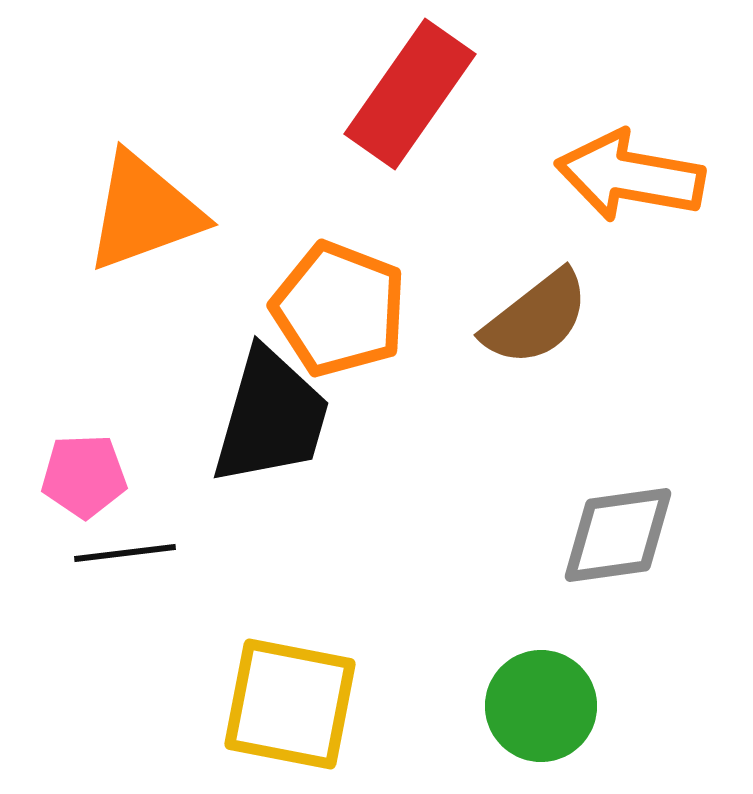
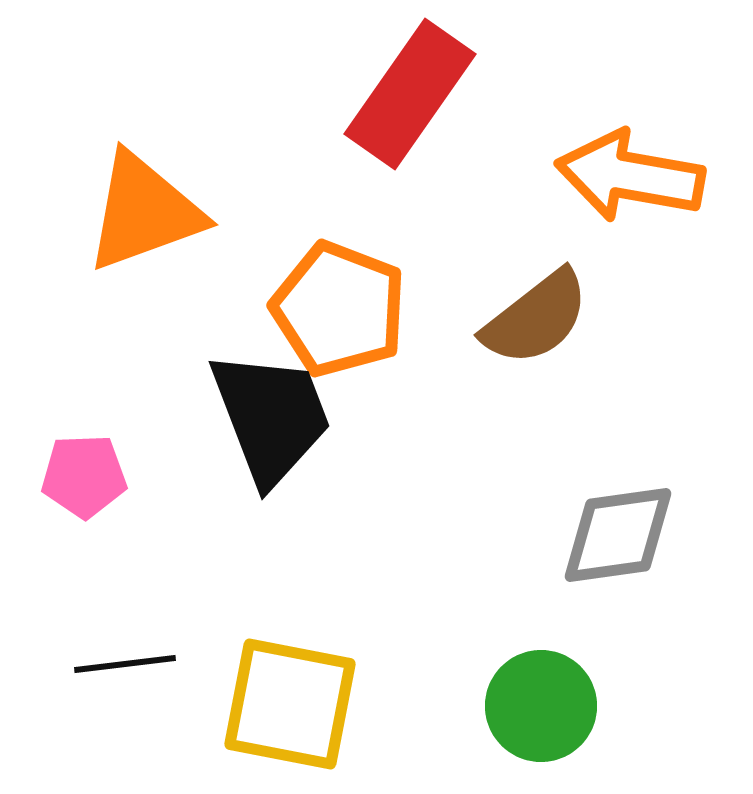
black trapezoid: rotated 37 degrees counterclockwise
black line: moved 111 px down
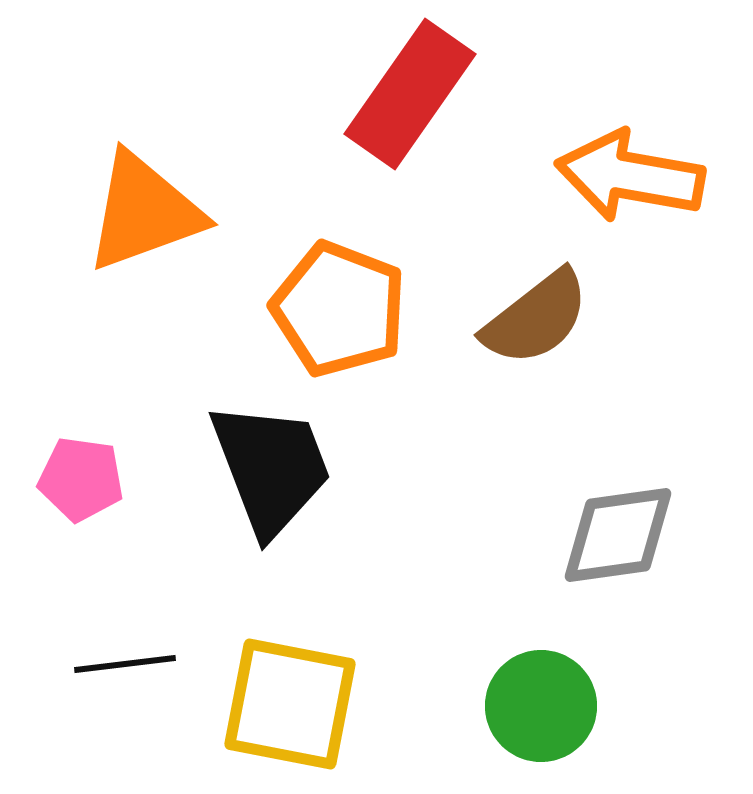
black trapezoid: moved 51 px down
pink pentagon: moved 3 px left, 3 px down; rotated 10 degrees clockwise
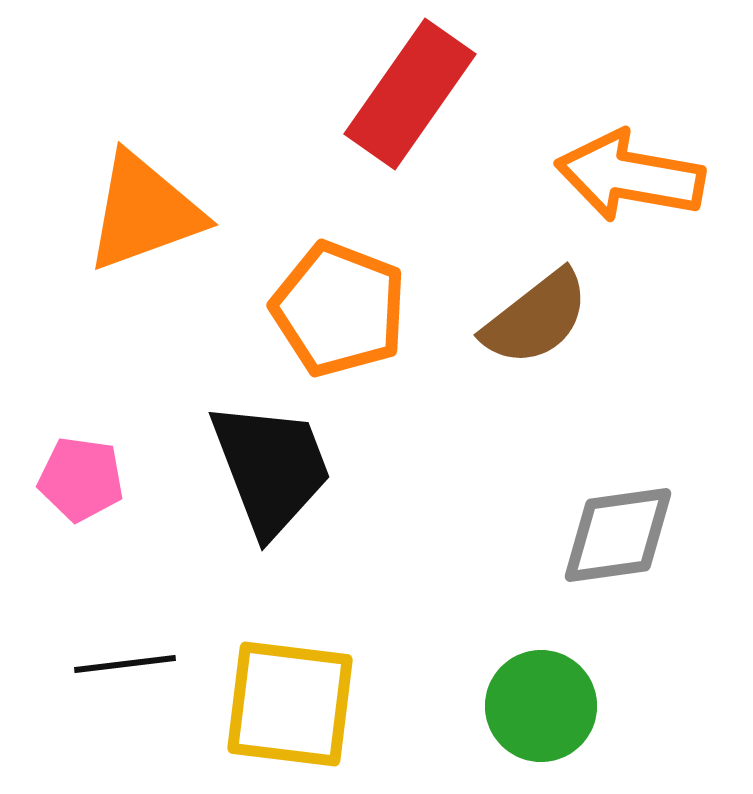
yellow square: rotated 4 degrees counterclockwise
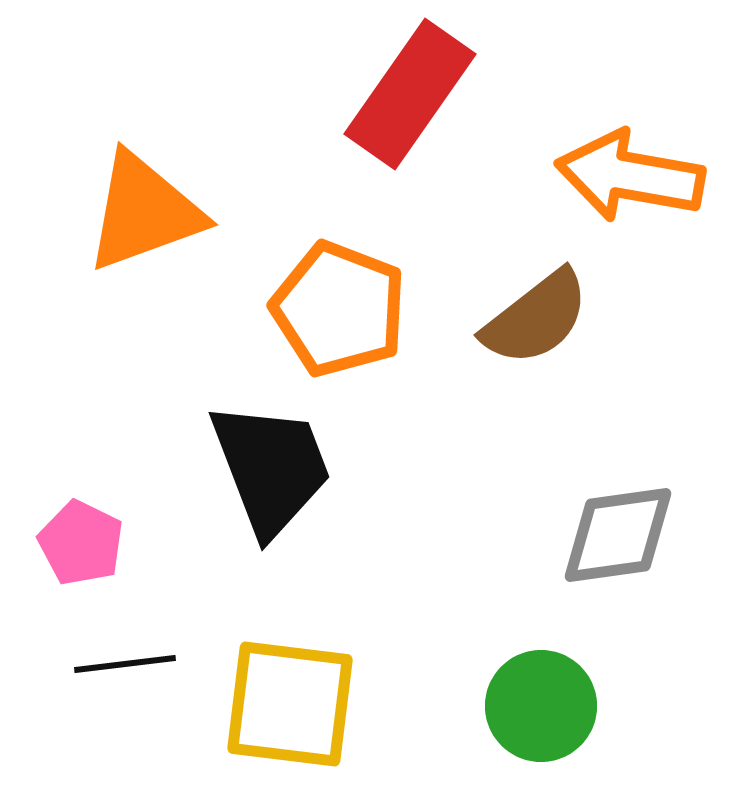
pink pentagon: moved 64 px down; rotated 18 degrees clockwise
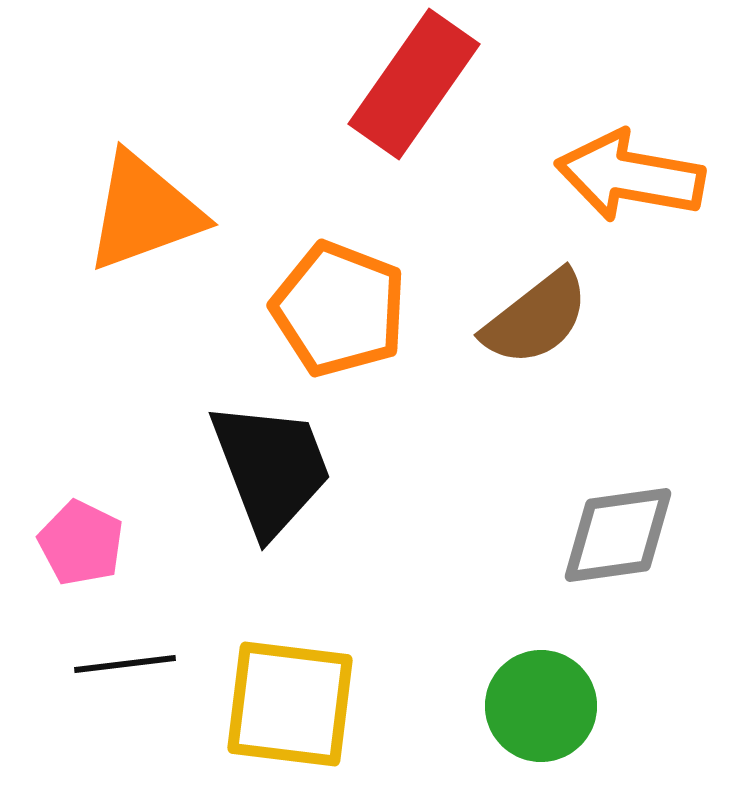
red rectangle: moved 4 px right, 10 px up
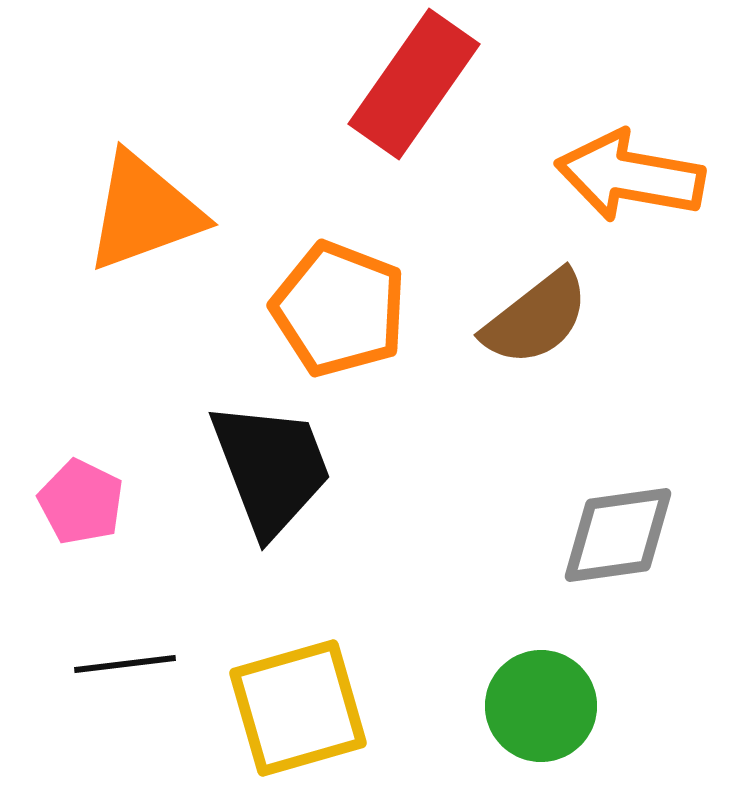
pink pentagon: moved 41 px up
yellow square: moved 8 px right, 4 px down; rotated 23 degrees counterclockwise
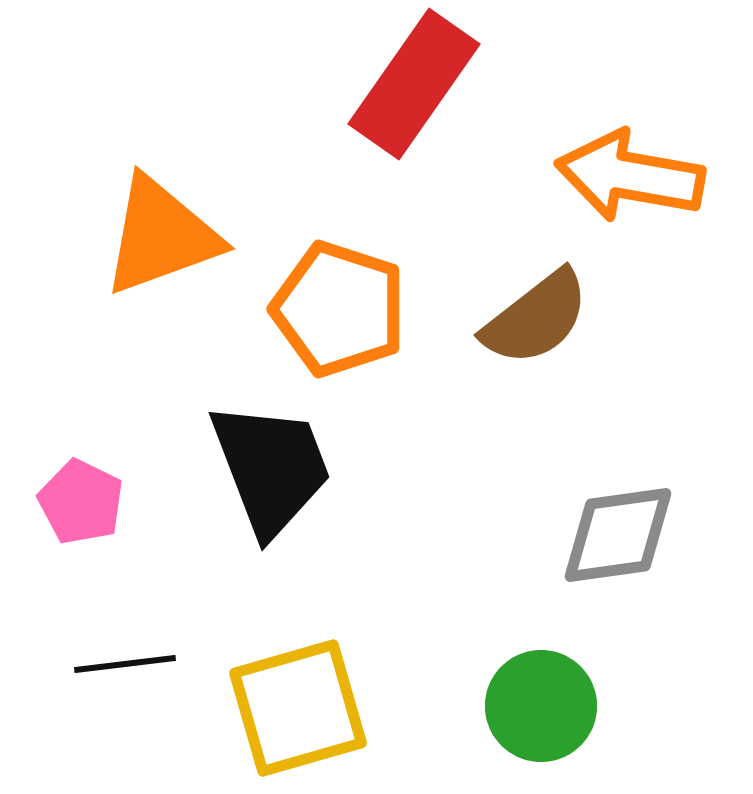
orange triangle: moved 17 px right, 24 px down
orange pentagon: rotated 3 degrees counterclockwise
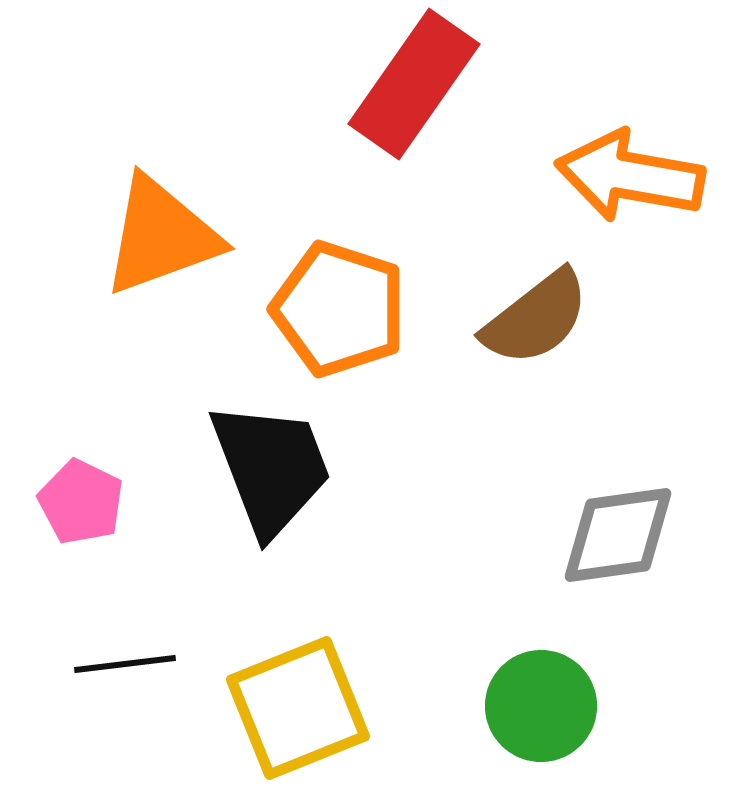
yellow square: rotated 6 degrees counterclockwise
